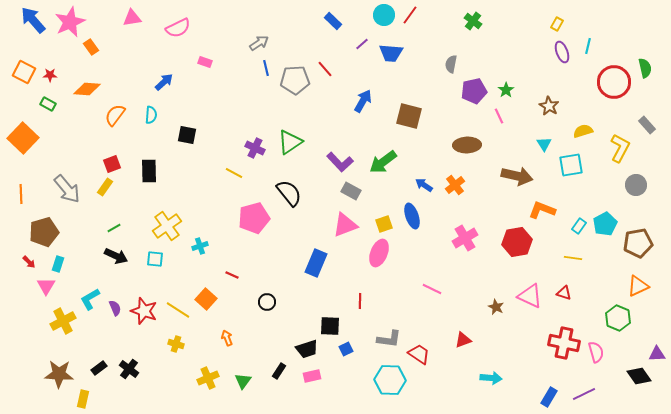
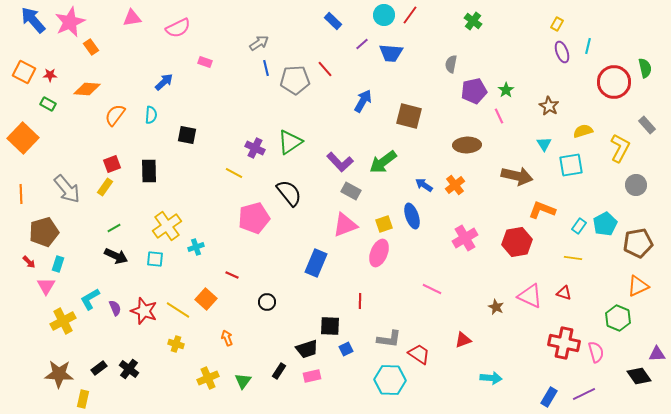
cyan cross at (200, 246): moved 4 px left, 1 px down
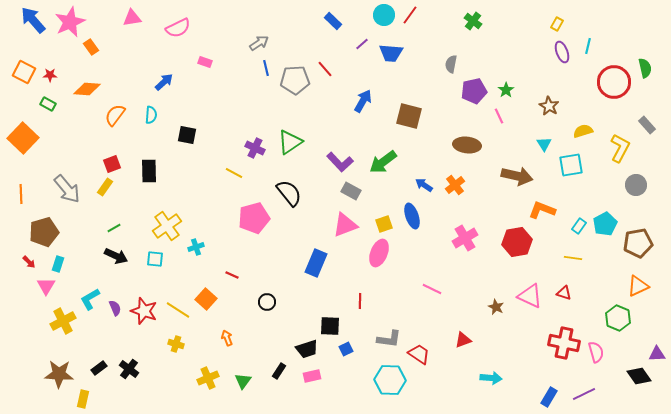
brown ellipse at (467, 145): rotated 8 degrees clockwise
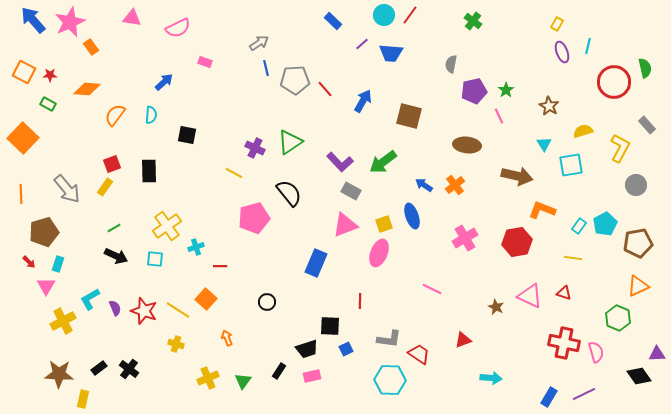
pink triangle at (132, 18): rotated 18 degrees clockwise
red line at (325, 69): moved 20 px down
red line at (232, 275): moved 12 px left, 9 px up; rotated 24 degrees counterclockwise
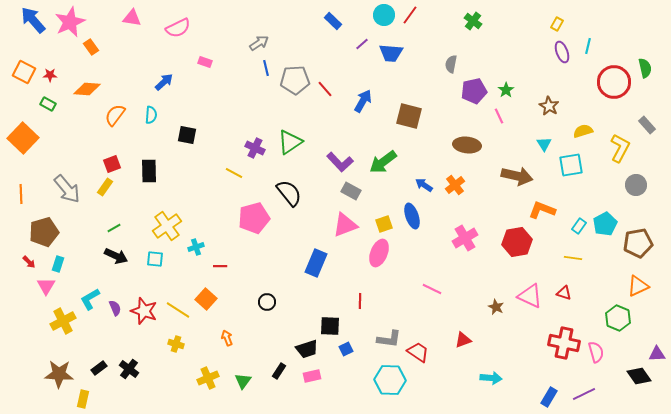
red trapezoid at (419, 354): moved 1 px left, 2 px up
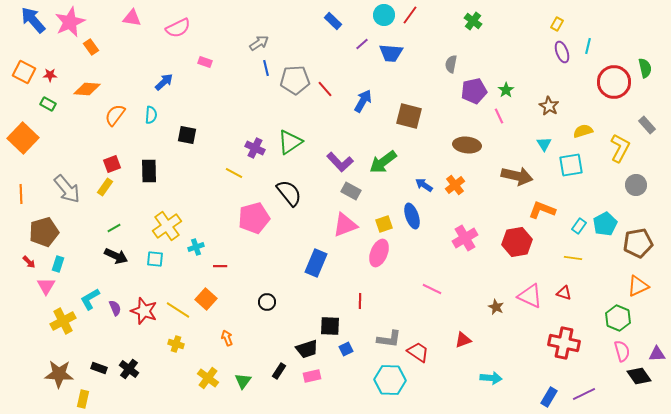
pink semicircle at (596, 352): moved 26 px right, 1 px up
black rectangle at (99, 368): rotated 56 degrees clockwise
yellow cross at (208, 378): rotated 30 degrees counterclockwise
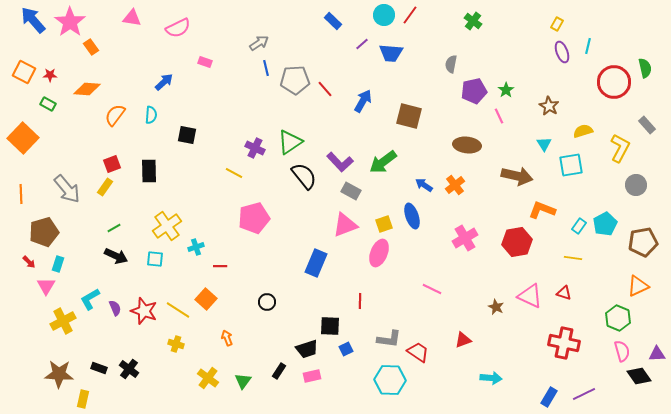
pink star at (70, 22): rotated 12 degrees counterclockwise
black semicircle at (289, 193): moved 15 px right, 17 px up
brown pentagon at (638, 243): moved 5 px right, 1 px up
